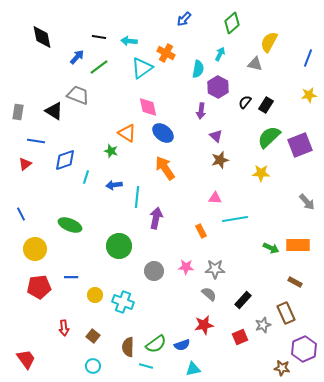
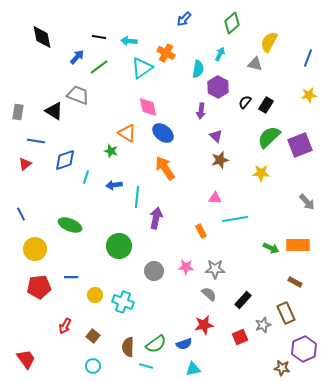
red arrow at (64, 328): moved 1 px right, 2 px up; rotated 35 degrees clockwise
blue semicircle at (182, 345): moved 2 px right, 1 px up
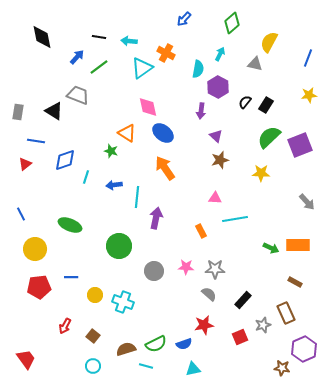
green semicircle at (156, 344): rotated 10 degrees clockwise
brown semicircle at (128, 347): moved 2 px left, 2 px down; rotated 72 degrees clockwise
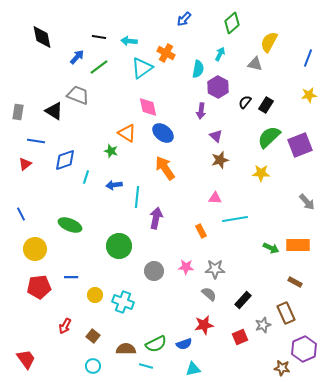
brown semicircle at (126, 349): rotated 18 degrees clockwise
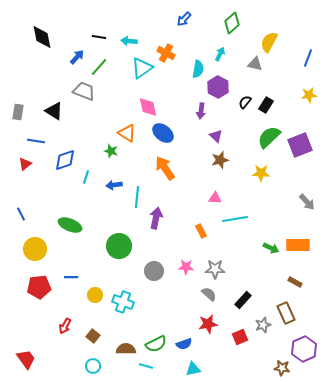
green line at (99, 67): rotated 12 degrees counterclockwise
gray trapezoid at (78, 95): moved 6 px right, 4 px up
red star at (204, 325): moved 4 px right, 1 px up
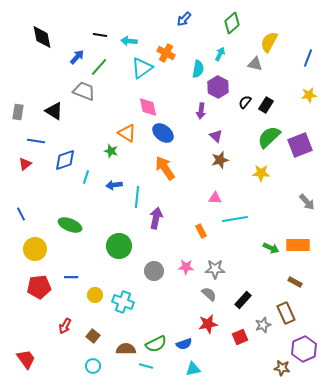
black line at (99, 37): moved 1 px right, 2 px up
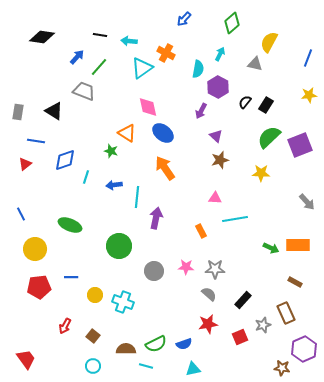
black diamond at (42, 37): rotated 70 degrees counterclockwise
purple arrow at (201, 111): rotated 21 degrees clockwise
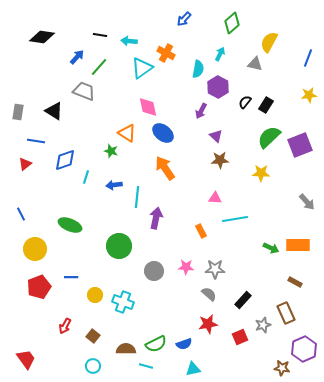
brown star at (220, 160): rotated 12 degrees clockwise
red pentagon at (39, 287): rotated 15 degrees counterclockwise
